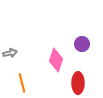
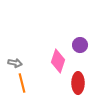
purple circle: moved 2 px left, 1 px down
gray arrow: moved 5 px right, 10 px down; rotated 24 degrees clockwise
pink diamond: moved 2 px right, 1 px down
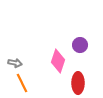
orange line: rotated 12 degrees counterclockwise
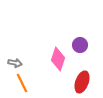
pink diamond: moved 2 px up
red ellipse: moved 4 px right, 1 px up; rotated 20 degrees clockwise
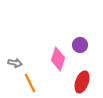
orange line: moved 8 px right
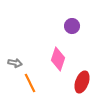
purple circle: moved 8 px left, 19 px up
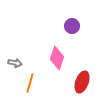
pink diamond: moved 1 px left, 1 px up
orange line: rotated 42 degrees clockwise
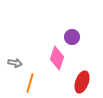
purple circle: moved 11 px down
